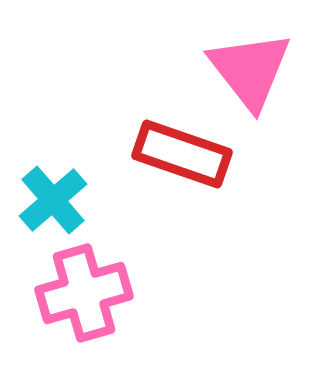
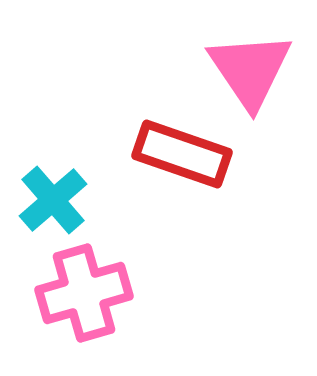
pink triangle: rotated 4 degrees clockwise
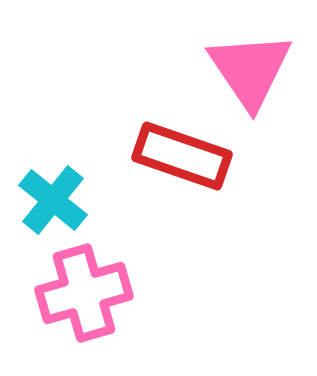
red rectangle: moved 2 px down
cyan cross: rotated 10 degrees counterclockwise
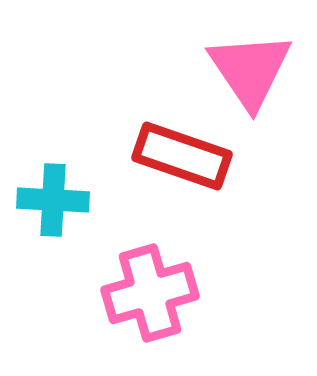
cyan cross: rotated 36 degrees counterclockwise
pink cross: moved 66 px right
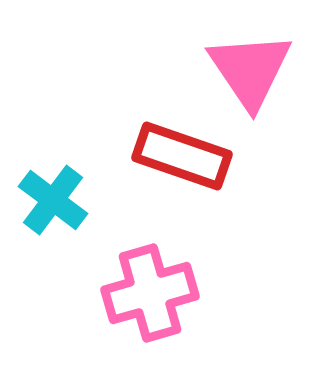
cyan cross: rotated 34 degrees clockwise
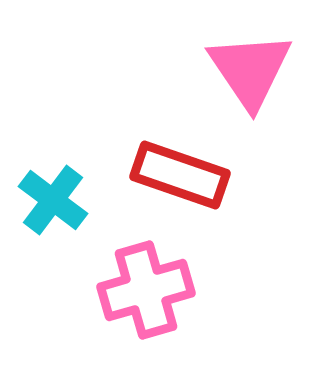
red rectangle: moved 2 px left, 19 px down
pink cross: moved 4 px left, 3 px up
